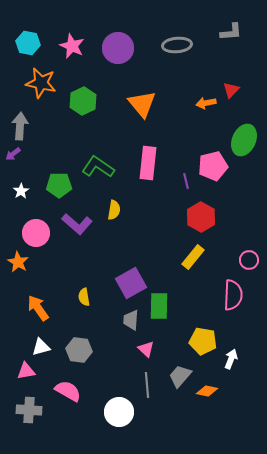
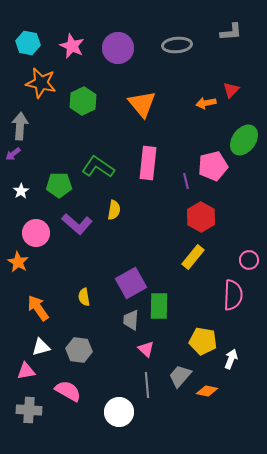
green ellipse at (244, 140): rotated 12 degrees clockwise
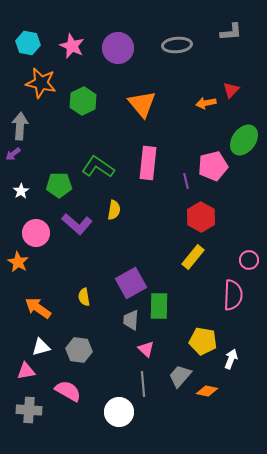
orange arrow at (38, 308): rotated 20 degrees counterclockwise
gray line at (147, 385): moved 4 px left, 1 px up
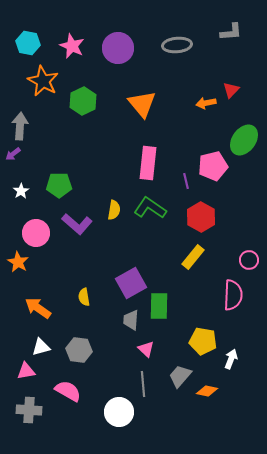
orange star at (41, 83): moved 2 px right, 2 px up; rotated 16 degrees clockwise
green L-shape at (98, 167): moved 52 px right, 41 px down
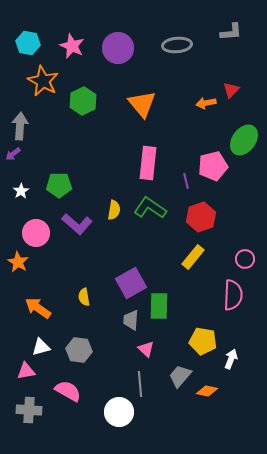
red hexagon at (201, 217): rotated 12 degrees clockwise
pink circle at (249, 260): moved 4 px left, 1 px up
gray line at (143, 384): moved 3 px left
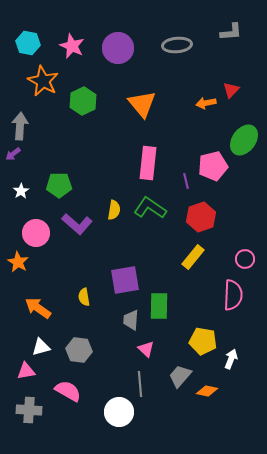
purple square at (131, 283): moved 6 px left, 3 px up; rotated 20 degrees clockwise
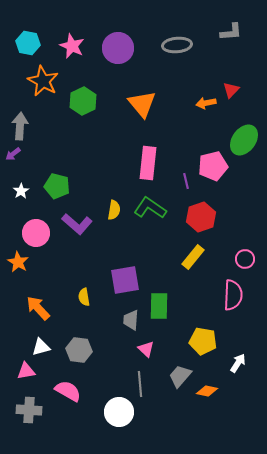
green pentagon at (59, 185): moved 2 px left, 1 px down; rotated 15 degrees clockwise
orange arrow at (38, 308): rotated 12 degrees clockwise
white arrow at (231, 359): moved 7 px right, 4 px down; rotated 12 degrees clockwise
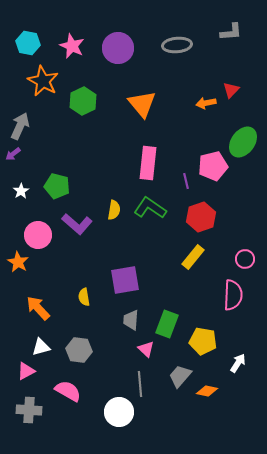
gray arrow at (20, 126): rotated 20 degrees clockwise
green ellipse at (244, 140): moved 1 px left, 2 px down
pink circle at (36, 233): moved 2 px right, 2 px down
green rectangle at (159, 306): moved 8 px right, 18 px down; rotated 20 degrees clockwise
pink triangle at (26, 371): rotated 18 degrees counterclockwise
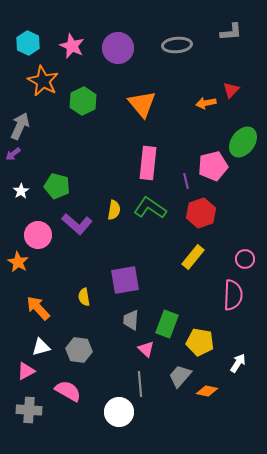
cyan hexagon at (28, 43): rotated 15 degrees clockwise
red hexagon at (201, 217): moved 4 px up
yellow pentagon at (203, 341): moved 3 px left, 1 px down
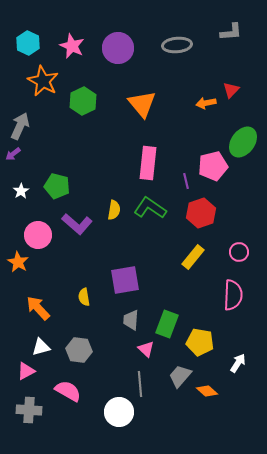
pink circle at (245, 259): moved 6 px left, 7 px up
orange diamond at (207, 391): rotated 30 degrees clockwise
